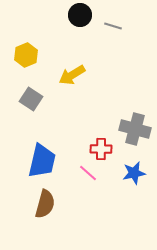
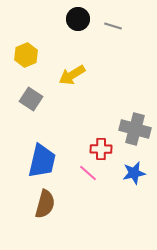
black circle: moved 2 px left, 4 px down
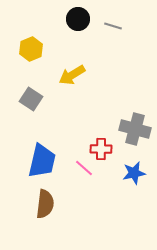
yellow hexagon: moved 5 px right, 6 px up
pink line: moved 4 px left, 5 px up
brown semicircle: rotated 8 degrees counterclockwise
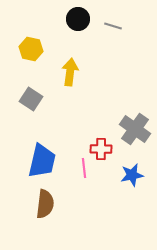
yellow hexagon: rotated 25 degrees counterclockwise
yellow arrow: moved 2 px left, 3 px up; rotated 128 degrees clockwise
gray cross: rotated 20 degrees clockwise
pink line: rotated 42 degrees clockwise
blue star: moved 2 px left, 2 px down
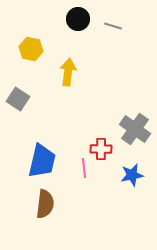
yellow arrow: moved 2 px left
gray square: moved 13 px left
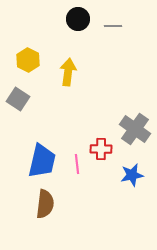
gray line: rotated 18 degrees counterclockwise
yellow hexagon: moved 3 px left, 11 px down; rotated 15 degrees clockwise
pink line: moved 7 px left, 4 px up
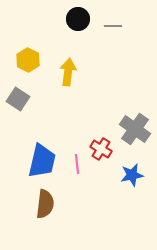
red cross: rotated 30 degrees clockwise
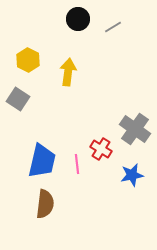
gray line: moved 1 px down; rotated 30 degrees counterclockwise
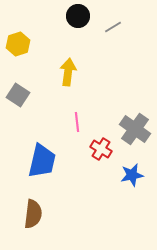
black circle: moved 3 px up
yellow hexagon: moved 10 px left, 16 px up; rotated 15 degrees clockwise
gray square: moved 4 px up
pink line: moved 42 px up
brown semicircle: moved 12 px left, 10 px down
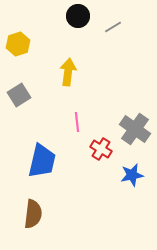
gray square: moved 1 px right; rotated 25 degrees clockwise
